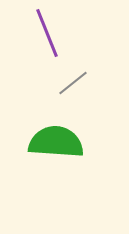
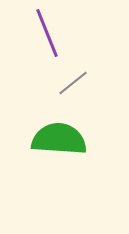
green semicircle: moved 3 px right, 3 px up
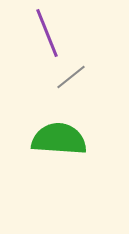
gray line: moved 2 px left, 6 px up
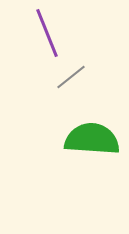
green semicircle: moved 33 px right
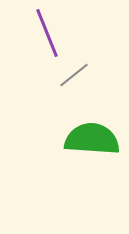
gray line: moved 3 px right, 2 px up
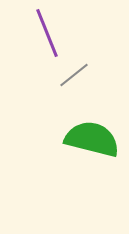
green semicircle: rotated 10 degrees clockwise
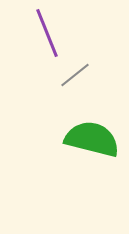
gray line: moved 1 px right
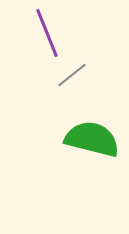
gray line: moved 3 px left
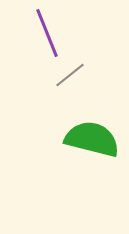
gray line: moved 2 px left
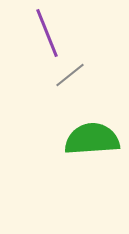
green semicircle: rotated 18 degrees counterclockwise
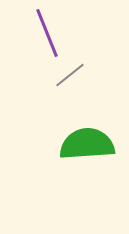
green semicircle: moved 5 px left, 5 px down
